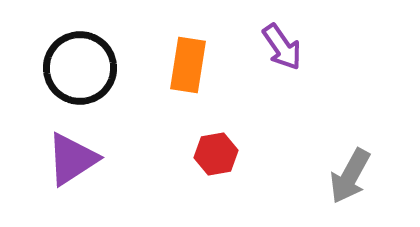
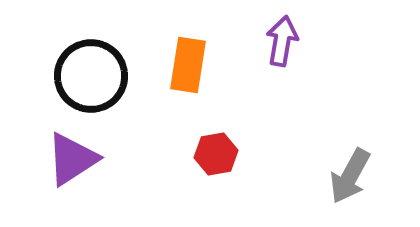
purple arrow: moved 6 px up; rotated 135 degrees counterclockwise
black circle: moved 11 px right, 8 px down
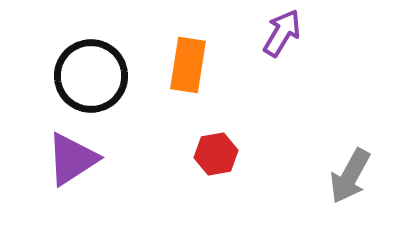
purple arrow: moved 8 px up; rotated 21 degrees clockwise
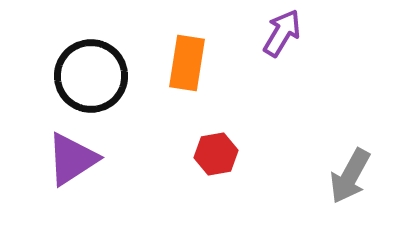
orange rectangle: moved 1 px left, 2 px up
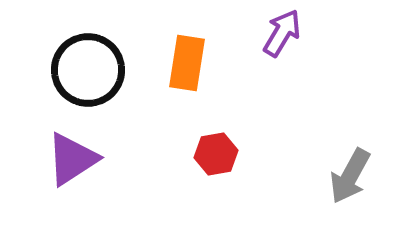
black circle: moved 3 px left, 6 px up
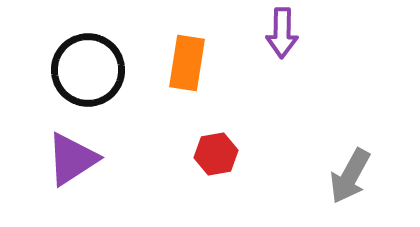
purple arrow: rotated 150 degrees clockwise
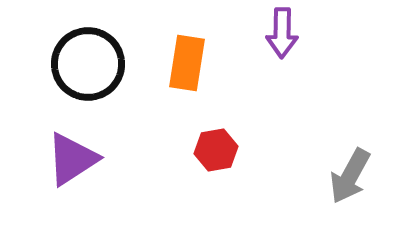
black circle: moved 6 px up
red hexagon: moved 4 px up
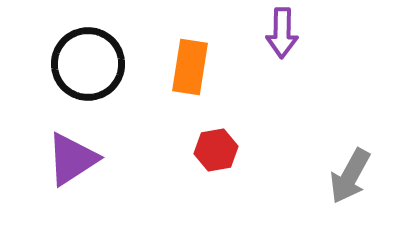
orange rectangle: moved 3 px right, 4 px down
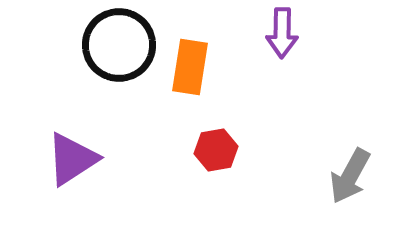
black circle: moved 31 px right, 19 px up
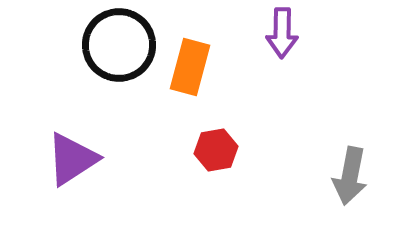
orange rectangle: rotated 6 degrees clockwise
gray arrow: rotated 18 degrees counterclockwise
